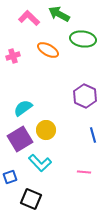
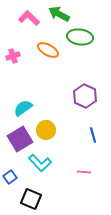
green ellipse: moved 3 px left, 2 px up
blue square: rotated 16 degrees counterclockwise
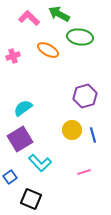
purple hexagon: rotated 20 degrees clockwise
yellow circle: moved 26 px right
pink line: rotated 24 degrees counterclockwise
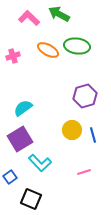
green ellipse: moved 3 px left, 9 px down
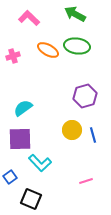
green arrow: moved 16 px right
purple square: rotated 30 degrees clockwise
pink line: moved 2 px right, 9 px down
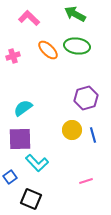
orange ellipse: rotated 15 degrees clockwise
purple hexagon: moved 1 px right, 2 px down
cyan L-shape: moved 3 px left
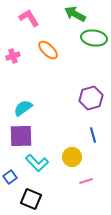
pink L-shape: rotated 15 degrees clockwise
green ellipse: moved 17 px right, 8 px up
purple hexagon: moved 5 px right
yellow circle: moved 27 px down
purple square: moved 1 px right, 3 px up
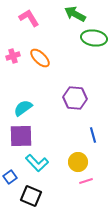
orange ellipse: moved 8 px left, 8 px down
purple hexagon: moved 16 px left; rotated 20 degrees clockwise
yellow circle: moved 6 px right, 5 px down
black square: moved 3 px up
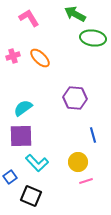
green ellipse: moved 1 px left
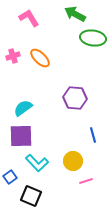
yellow circle: moved 5 px left, 1 px up
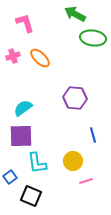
pink L-shape: moved 4 px left, 5 px down; rotated 15 degrees clockwise
cyan L-shape: rotated 35 degrees clockwise
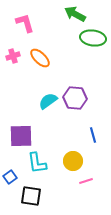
cyan semicircle: moved 25 px right, 7 px up
black square: rotated 15 degrees counterclockwise
